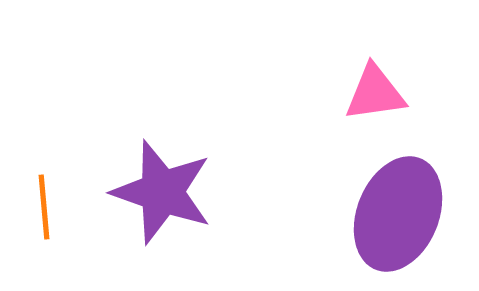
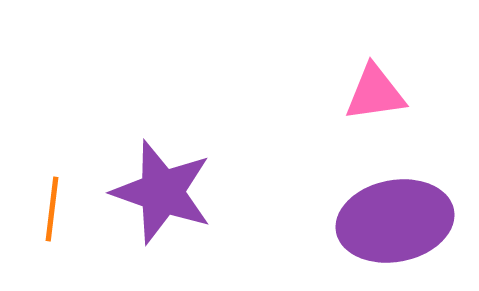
orange line: moved 8 px right, 2 px down; rotated 12 degrees clockwise
purple ellipse: moved 3 px left, 7 px down; rotated 57 degrees clockwise
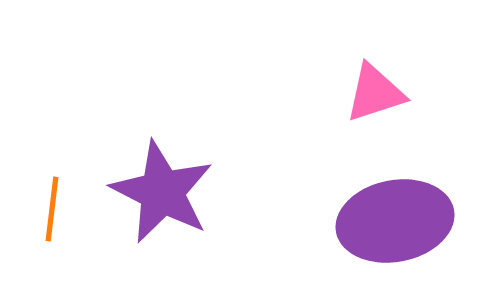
pink triangle: rotated 10 degrees counterclockwise
purple star: rotated 8 degrees clockwise
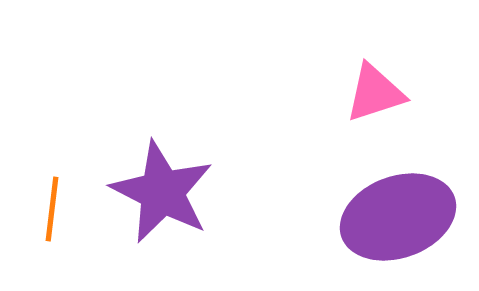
purple ellipse: moved 3 px right, 4 px up; rotated 9 degrees counterclockwise
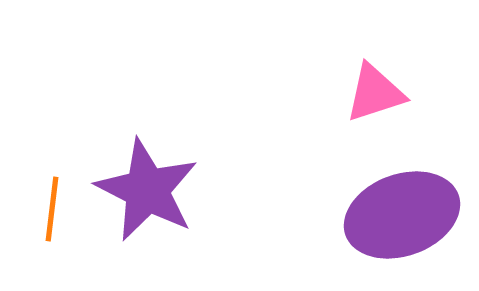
purple star: moved 15 px left, 2 px up
purple ellipse: moved 4 px right, 2 px up
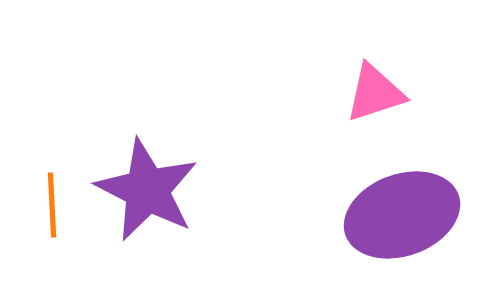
orange line: moved 4 px up; rotated 10 degrees counterclockwise
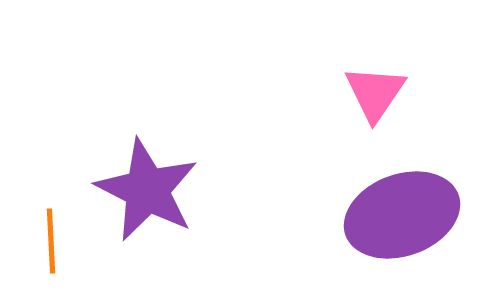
pink triangle: rotated 38 degrees counterclockwise
orange line: moved 1 px left, 36 px down
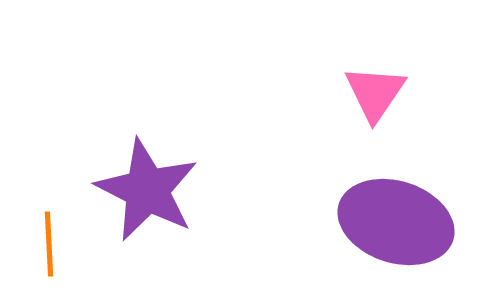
purple ellipse: moved 6 px left, 7 px down; rotated 38 degrees clockwise
orange line: moved 2 px left, 3 px down
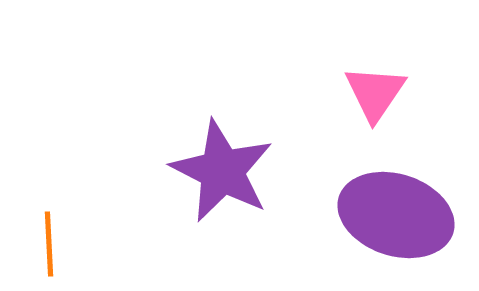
purple star: moved 75 px right, 19 px up
purple ellipse: moved 7 px up
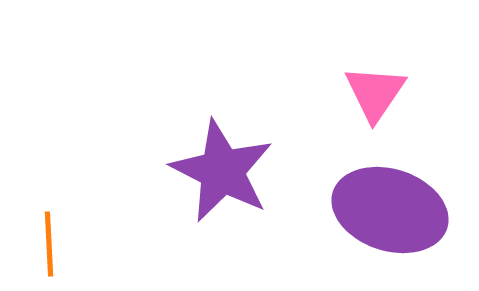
purple ellipse: moved 6 px left, 5 px up
